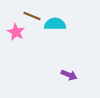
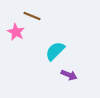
cyan semicircle: moved 27 px down; rotated 45 degrees counterclockwise
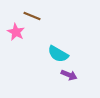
cyan semicircle: moved 3 px right, 3 px down; rotated 105 degrees counterclockwise
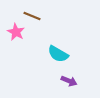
purple arrow: moved 6 px down
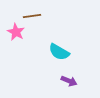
brown line: rotated 30 degrees counterclockwise
cyan semicircle: moved 1 px right, 2 px up
